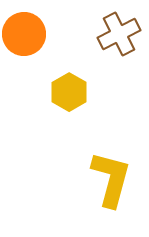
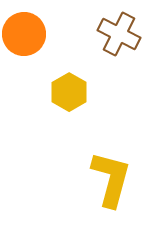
brown cross: rotated 36 degrees counterclockwise
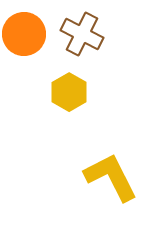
brown cross: moved 37 px left
yellow L-shape: moved 2 px up; rotated 42 degrees counterclockwise
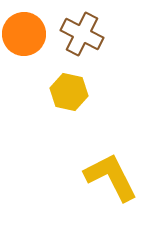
yellow hexagon: rotated 18 degrees counterclockwise
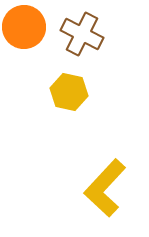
orange circle: moved 7 px up
yellow L-shape: moved 6 px left, 11 px down; rotated 110 degrees counterclockwise
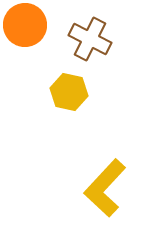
orange circle: moved 1 px right, 2 px up
brown cross: moved 8 px right, 5 px down
